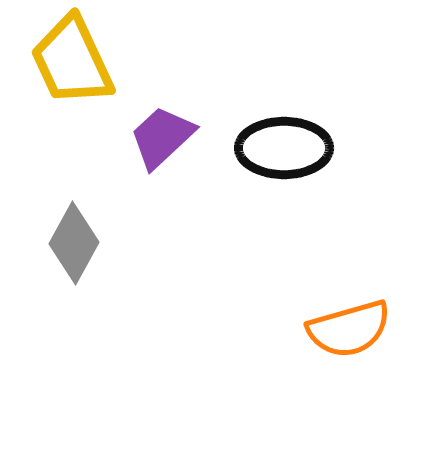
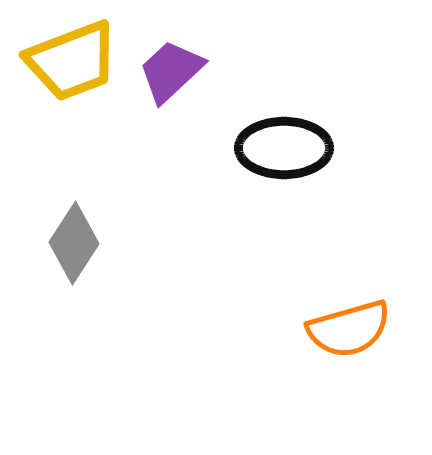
yellow trapezoid: rotated 86 degrees counterclockwise
purple trapezoid: moved 9 px right, 66 px up
gray diamond: rotated 4 degrees clockwise
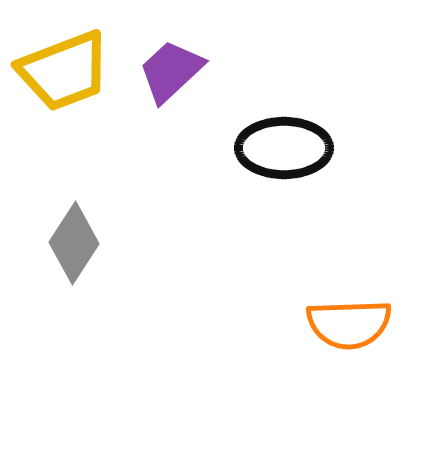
yellow trapezoid: moved 8 px left, 10 px down
orange semicircle: moved 5 px up; rotated 14 degrees clockwise
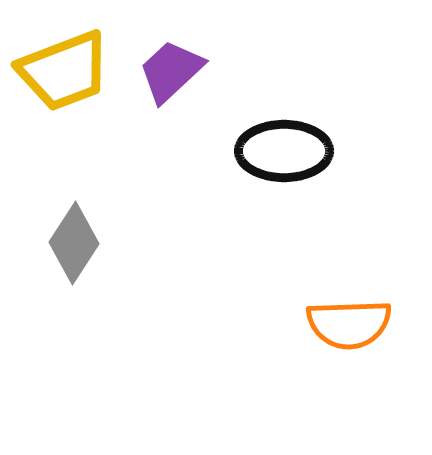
black ellipse: moved 3 px down
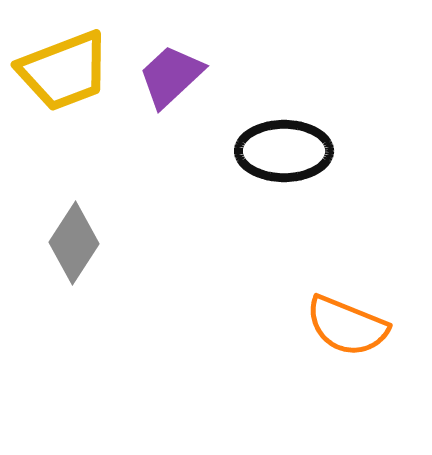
purple trapezoid: moved 5 px down
orange semicircle: moved 2 px left, 2 px down; rotated 24 degrees clockwise
